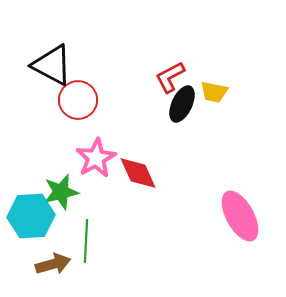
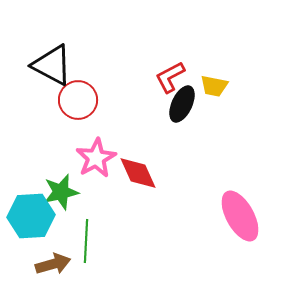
yellow trapezoid: moved 6 px up
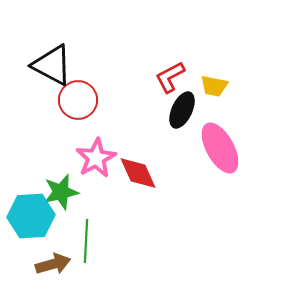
black ellipse: moved 6 px down
pink ellipse: moved 20 px left, 68 px up
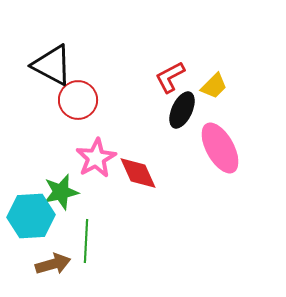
yellow trapezoid: rotated 56 degrees counterclockwise
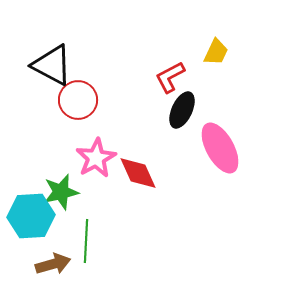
yellow trapezoid: moved 2 px right, 34 px up; rotated 20 degrees counterclockwise
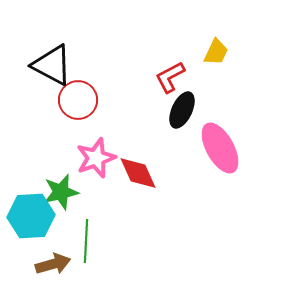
pink star: rotated 9 degrees clockwise
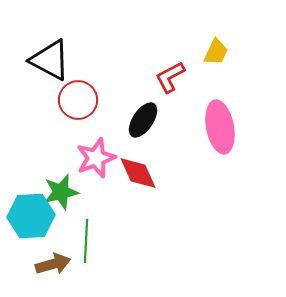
black triangle: moved 2 px left, 5 px up
black ellipse: moved 39 px left, 10 px down; rotated 9 degrees clockwise
pink ellipse: moved 21 px up; rotated 18 degrees clockwise
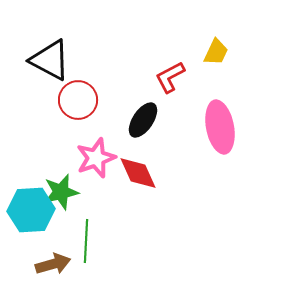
cyan hexagon: moved 6 px up
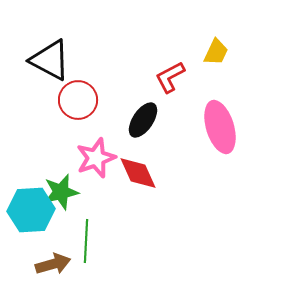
pink ellipse: rotated 6 degrees counterclockwise
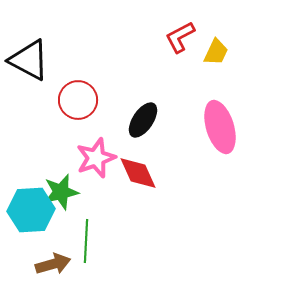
black triangle: moved 21 px left
red L-shape: moved 10 px right, 40 px up
